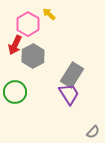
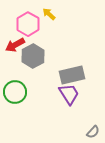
red arrow: rotated 36 degrees clockwise
gray rectangle: rotated 45 degrees clockwise
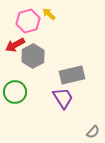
pink hexagon: moved 3 px up; rotated 15 degrees clockwise
purple trapezoid: moved 6 px left, 4 px down
